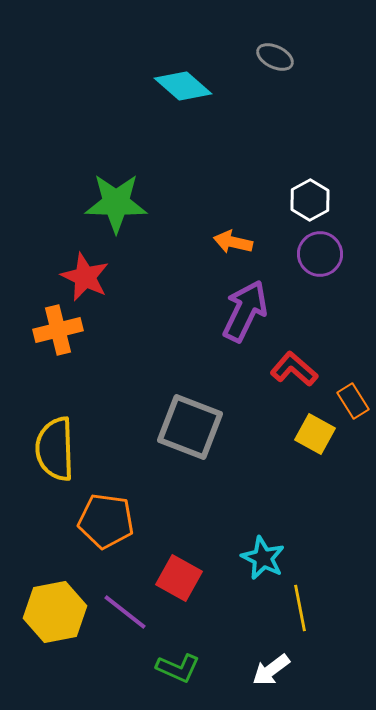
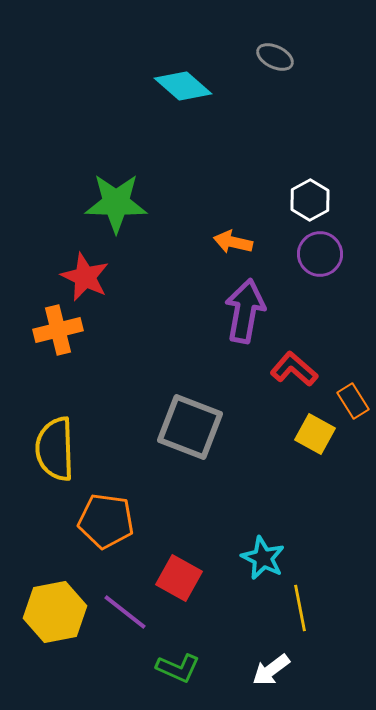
purple arrow: rotated 16 degrees counterclockwise
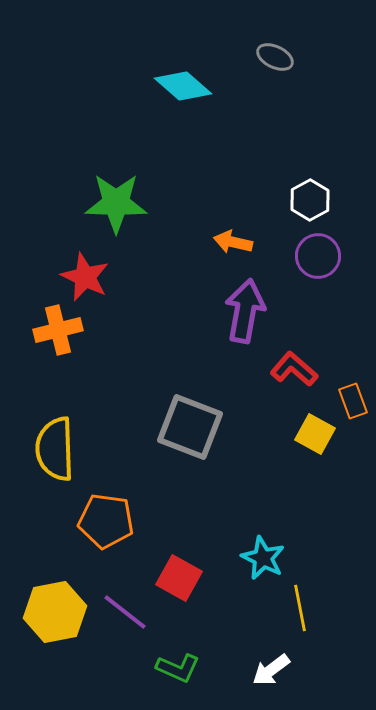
purple circle: moved 2 px left, 2 px down
orange rectangle: rotated 12 degrees clockwise
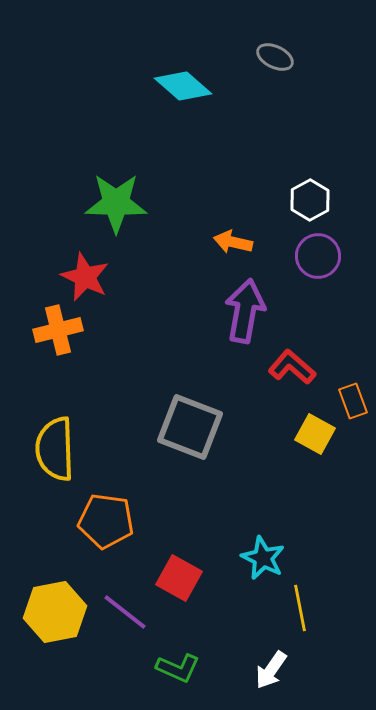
red L-shape: moved 2 px left, 2 px up
white arrow: rotated 18 degrees counterclockwise
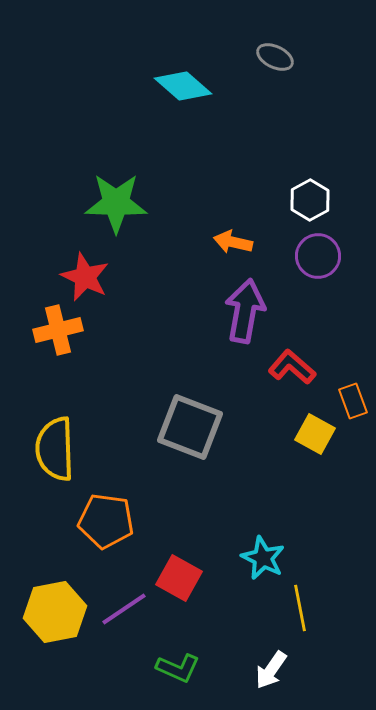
purple line: moved 1 px left, 3 px up; rotated 72 degrees counterclockwise
